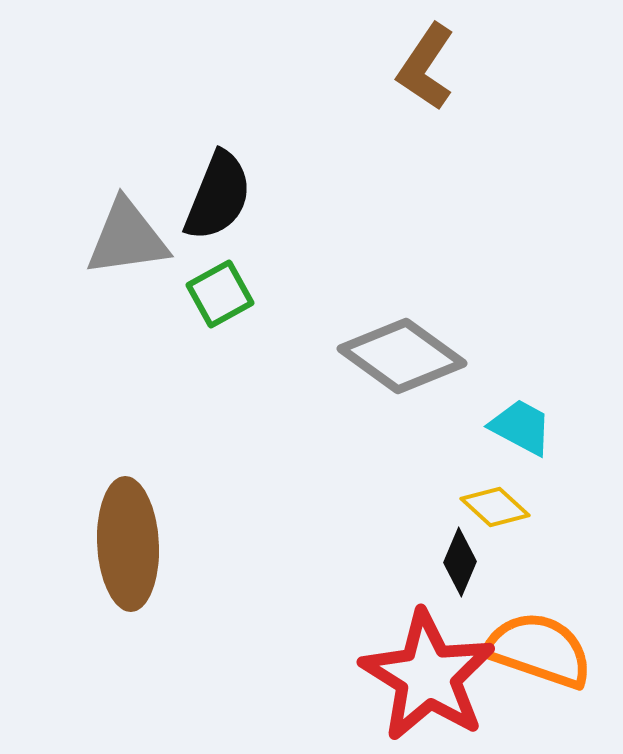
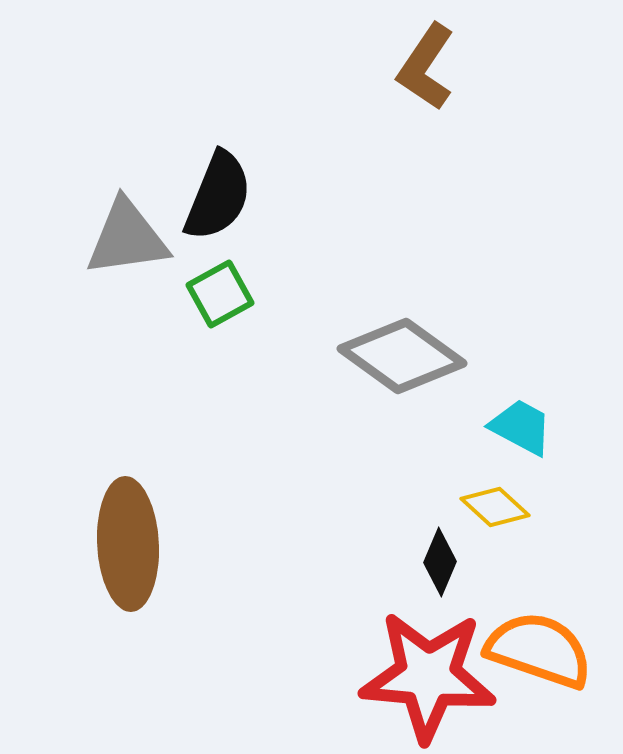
black diamond: moved 20 px left
red star: rotated 27 degrees counterclockwise
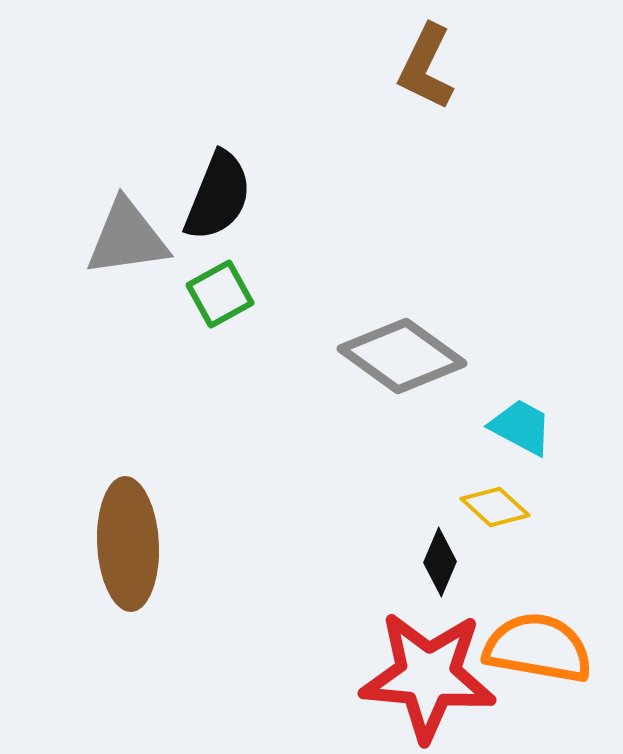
brown L-shape: rotated 8 degrees counterclockwise
orange semicircle: moved 1 px left, 2 px up; rotated 9 degrees counterclockwise
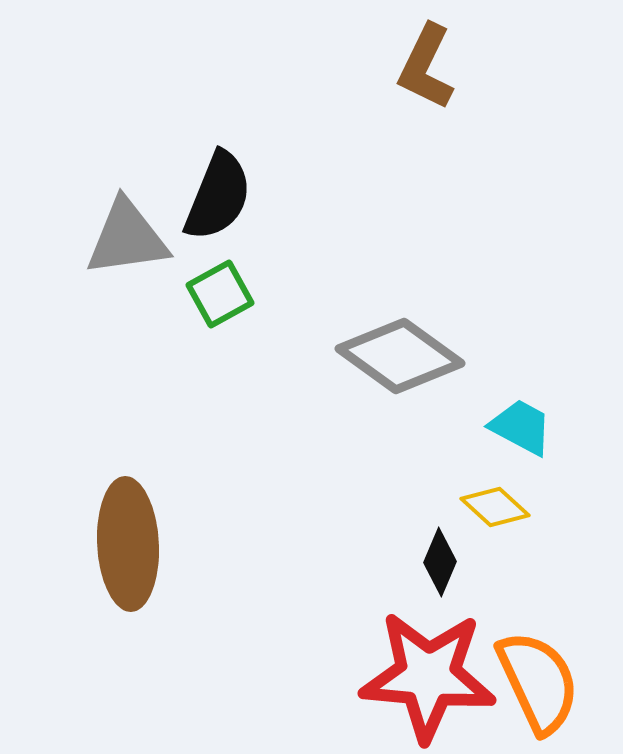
gray diamond: moved 2 px left
orange semicircle: moved 34 px down; rotated 55 degrees clockwise
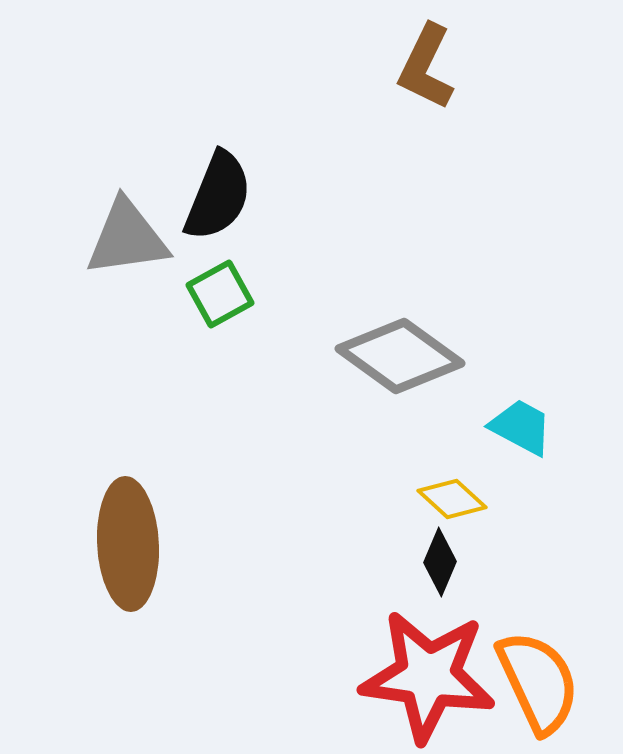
yellow diamond: moved 43 px left, 8 px up
red star: rotated 3 degrees clockwise
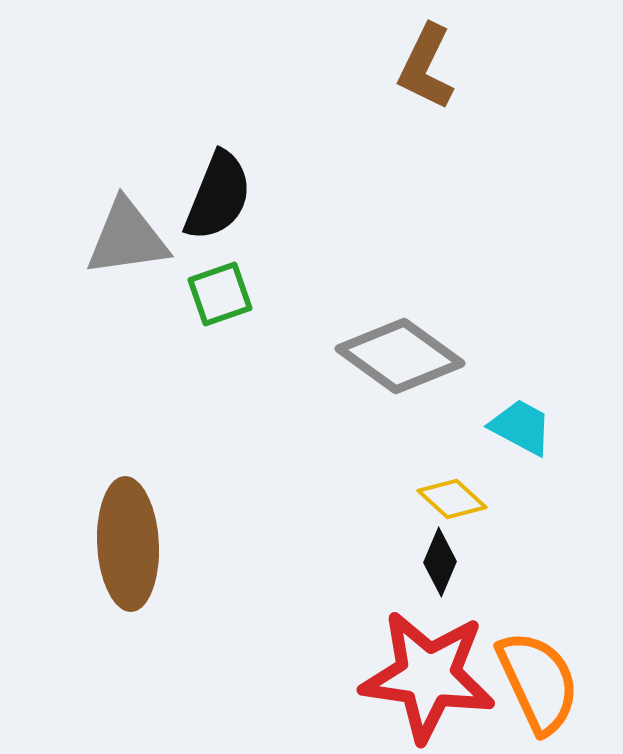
green square: rotated 10 degrees clockwise
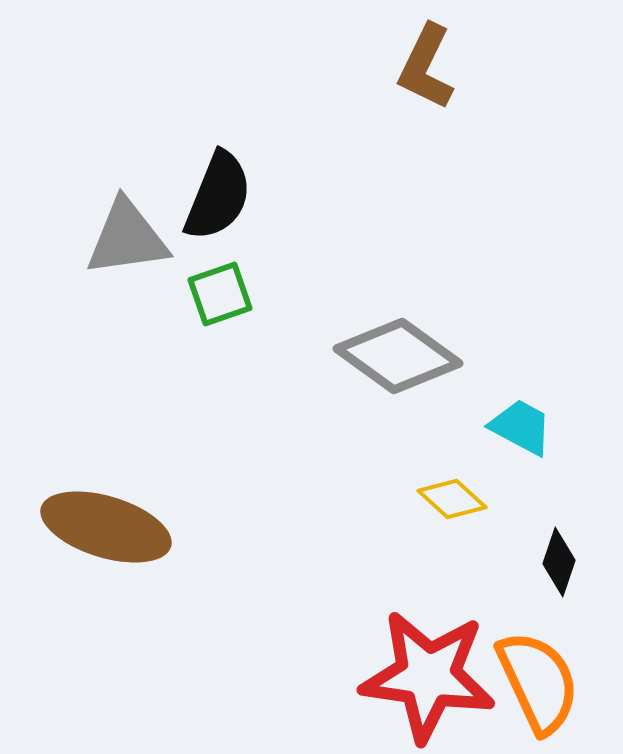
gray diamond: moved 2 px left
brown ellipse: moved 22 px left, 17 px up; rotated 70 degrees counterclockwise
black diamond: moved 119 px right; rotated 4 degrees counterclockwise
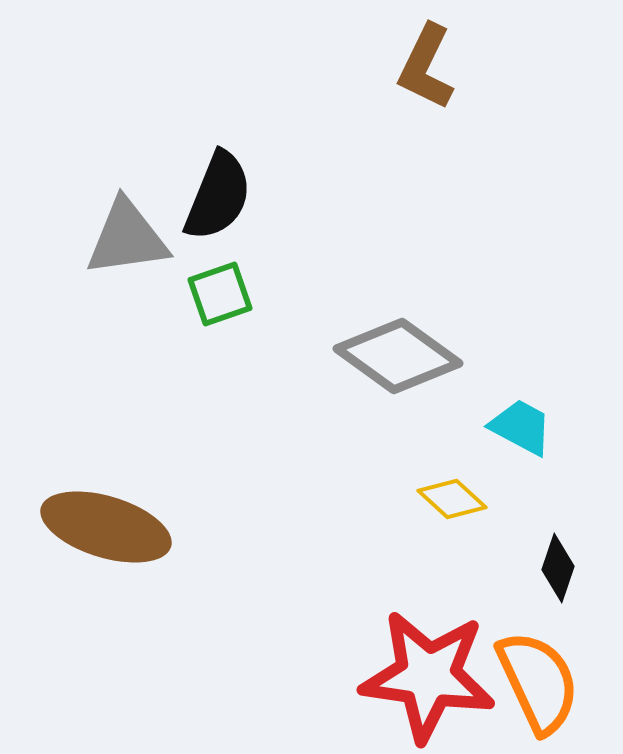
black diamond: moved 1 px left, 6 px down
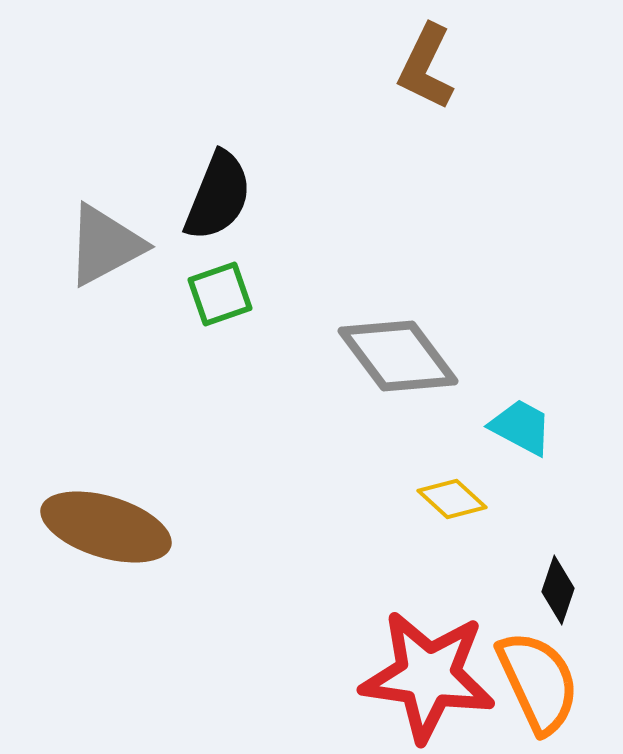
gray triangle: moved 22 px left, 7 px down; rotated 20 degrees counterclockwise
gray diamond: rotated 17 degrees clockwise
black diamond: moved 22 px down
